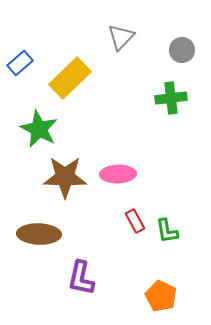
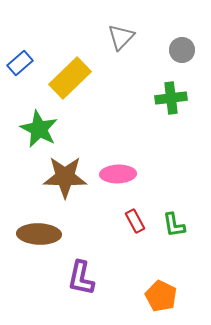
green L-shape: moved 7 px right, 6 px up
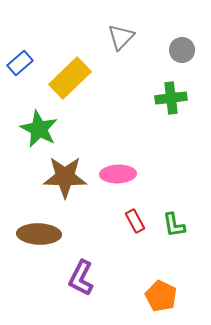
purple L-shape: rotated 15 degrees clockwise
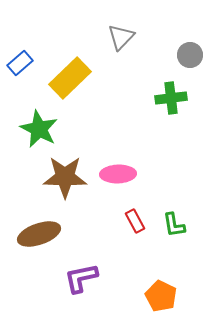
gray circle: moved 8 px right, 5 px down
brown ellipse: rotated 21 degrees counterclockwise
purple L-shape: rotated 51 degrees clockwise
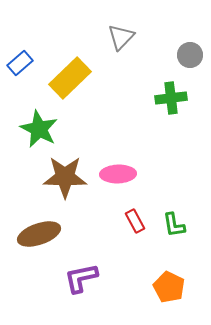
orange pentagon: moved 8 px right, 9 px up
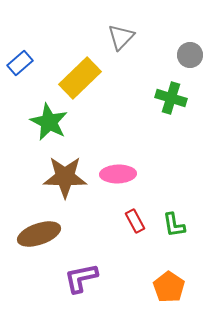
yellow rectangle: moved 10 px right
green cross: rotated 24 degrees clockwise
green star: moved 10 px right, 7 px up
orange pentagon: rotated 8 degrees clockwise
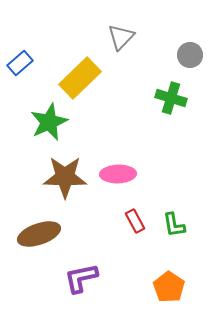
green star: rotated 21 degrees clockwise
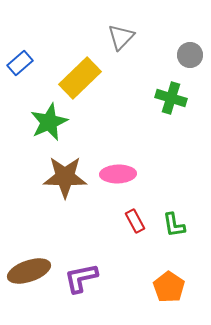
brown ellipse: moved 10 px left, 37 px down
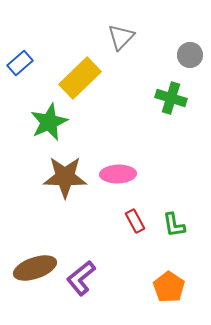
brown ellipse: moved 6 px right, 3 px up
purple L-shape: rotated 27 degrees counterclockwise
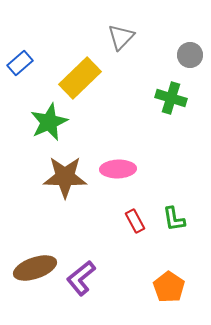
pink ellipse: moved 5 px up
green L-shape: moved 6 px up
